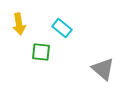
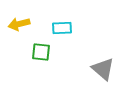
yellow arrow: rotated 85 degrees clockwise
cyan rectangle: rotated 42 degrees counterclockwise
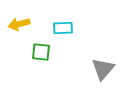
cyan rectangle: moved 1 px right
gray triangle: rotated 30 degrees clockwise
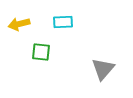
cyan rectangle: moved 6 px up
